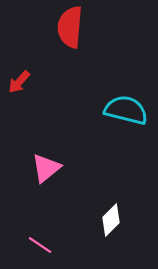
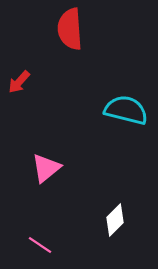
red semicircle: moved 2 px down; rotated 9 degrees counterclockwise
white diamond: moved 4 px right
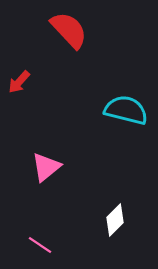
red semicircle: moved 1 px left, 1 px down; rotated 141 degrees clockwise
pink triangle: moved 1 px up
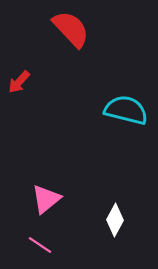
red semicircle: moved 2 px right, 1 px up
pink triangle: moved 32 px down
white diamond: rotated 16 degrees counterclockwise
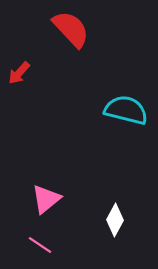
red arrow: moved 9 px up
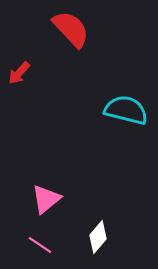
white diamond: moved 17 px left, 17 px down; rotated 12 degrees clockwise
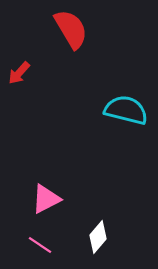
red semicircle: rotated 12 degrees clockwise
pink triangle: rotated 12 degrees clockwise
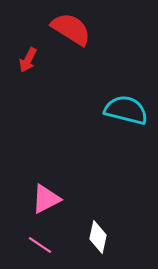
red semicircle: rotated 27 degrees counterclockwise
red arrow: moved 9 px right, 13 px up; rotated 15 degrees counterclockwise
white diamond: rotated 28 degrees counterclockwise
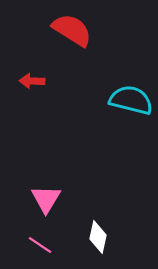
red semicircle: moved 1 px right, 1 px down
red arrow: moved 4 px right, 21 px down; rotated 65 degrees clockwise
cyan semicircle: moved 5 px right, 10 px up
pink triangle: rotated 32 degrees counterclockwise
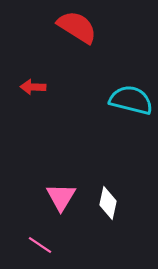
red semicircle: moved 5 px right, 3 px up
red arrow: moved 1 px right, 6 px down
pink triangle: moved 15 px right, 2 px up
white diamond: moved 10 px right, 34 px up
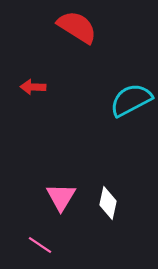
cyan semicircle: rotated 42 degrees counterclockwise
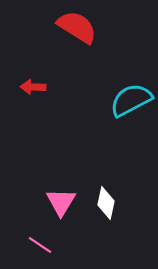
pink triangle: moved 5 px down
white diamond: moved 2 px left
